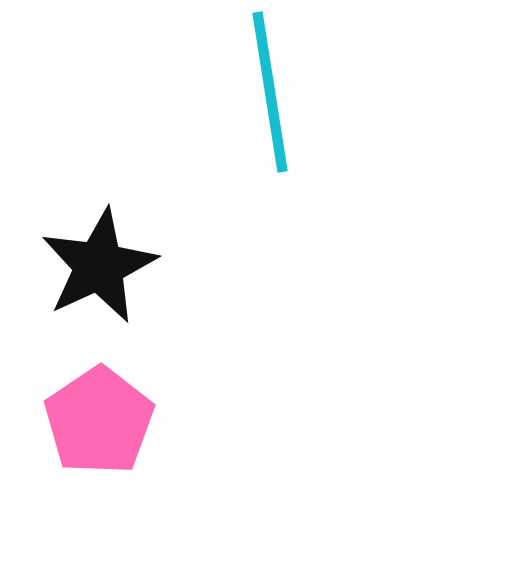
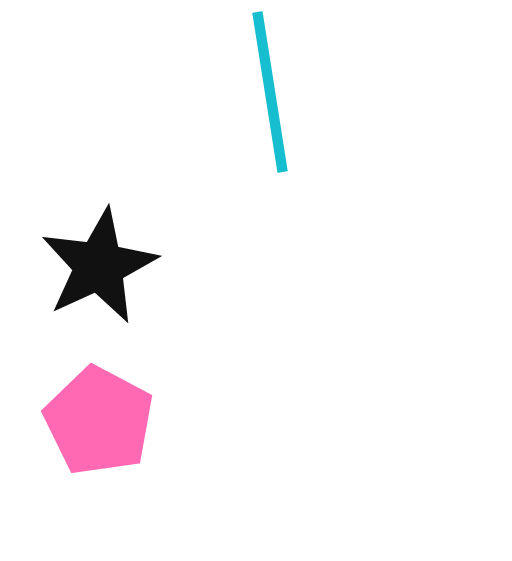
pink pentagon: rotated 10 degrees counterclockwise
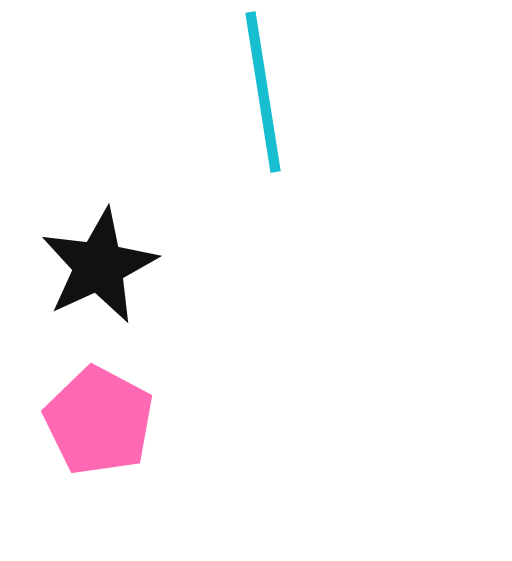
cyan line: moved 7 px left
